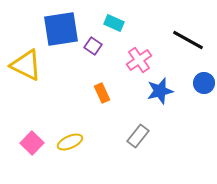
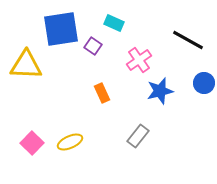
yellow triangle: rotated 24 degrees counterclockwise
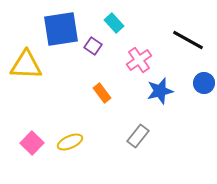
cyan rectangle: rotated 24 degrees clockwise
orange rectangle: rotated 12 degrees counterclockwise
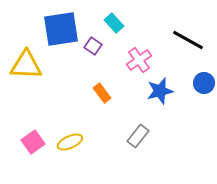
pink square: moved 1 px right, 1 px up; rotated 10 degrees clockwise
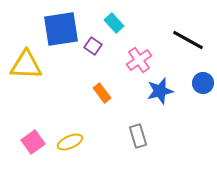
blue circle: moved 1 px left
gray rectangle: rotated 55 degrees counterclockwise
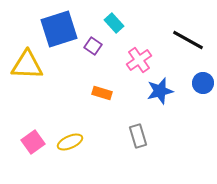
blue square: moved 2 px left; rotated 9 degrees counterclockwise
yellow triangle: moved 1 px right
orange rectangle: rotated 36 degrees counterclockwise
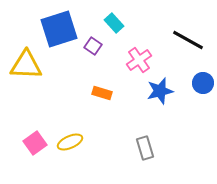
yellow triangle: moved 1 px left
gray rectangle: moved 7 px right, 12 px down
pink square: moved 2 px right, 1 px down
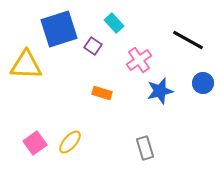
yellow ellipse: rotated 25 degrees counterclockwise
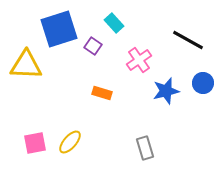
blue star: moved 6 px right
pink square: rotated 25 degrees clockwise
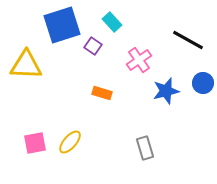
cyan rectangle: moved 2 px left, 1 px up
blue square: moved 3 px right, 4 px up
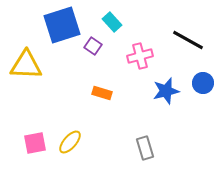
pink cross: moved 1 px right, 4 px up; rotated 20 degrees clockwise
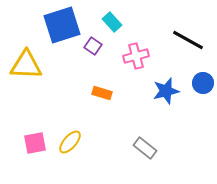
pink cross: moved 4 px left
gray rectangle: rotated 35 degrees counterclockwise
